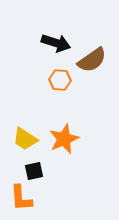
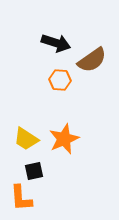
yellow trapezoid: moved 1 px right
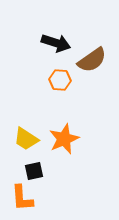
orange L-shape: moved 1 px right
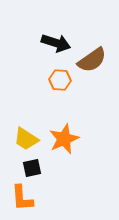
black square: moved 2 px left, 3 px up
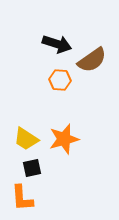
black arrow: moved 1 px right, 1 px down
orange star: rotated 8 degrees clockwise
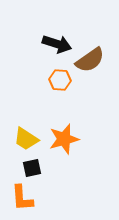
brown semicircle: moved 2 px left
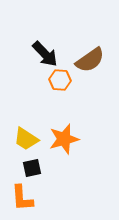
black arrow: moved 12 px left, 10 px down; rotated 28 degrees clockwise
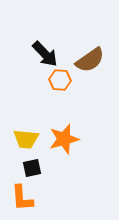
yellow trapezoid: rotated 28 degrees counterclockwise
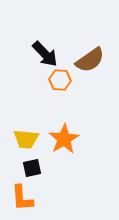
orange star: rotated 16 degrees counterclockwise
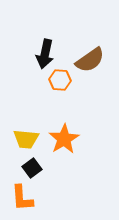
black arrow: rotated 56 degrees clockwise
black square: rotated 24 degrees counterclockwise
